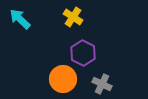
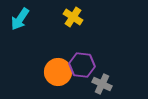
cyan arrow: rotated 100 degrees counterclockwise
purple hexagon: moved 1 px left, 12 px down; rotated 20 degrees counterclockwise
orange circle: moved 5 px left, 7 px up
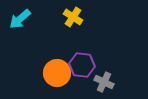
cyan arrow: rotated 15 degrees clockwise
orange circle: moved 1 px left, 1 px down
gray cross: moved 2 px right, 2 px up
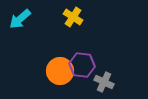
orange circle: moved 3 px right, 2 px up
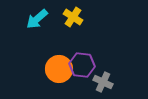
cyan arrow: moved 17 px right
orange circle: moved 1 px left, 2 px up
gray cross: moved 1 px left
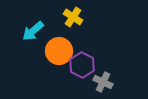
cyan arrow: moved 4 px left, 12 px down
purple hexagon: rotated 20 degrees clockwise
orange circle: moved 18 px up
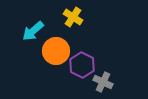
orange circle: moved 3 px left
